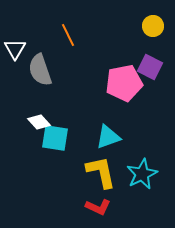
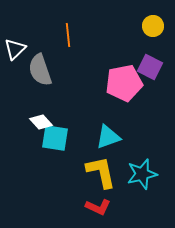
orange line: rotated 20 degrees clockwise
white triangle: rotated 15 degrees clockwise
white diamond: moved 2 px right
cyan star: rotated 12 degrees clockwise
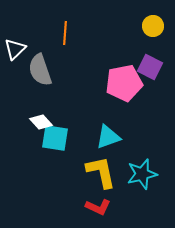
orange line: moved 3 px left, 2 px up; rotated 10 degrees clockwise
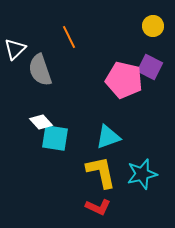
orange line: moved 4 px right, 4 px down; rotated 30 degrees counterclockwise
pink pentagon: moved 3 px up; rotated 24 degrees clockwise
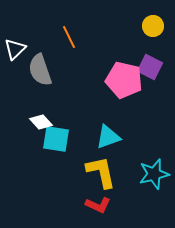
cyan square: moved 1 px right, 1 px down
cyan star: moved 12 px right
red L-shape: moved 2 px up
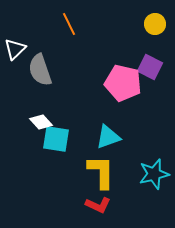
yellow circle: moved 2 px right, 2 px up
orange line: moved 13 px up
pink pentagon: moved 1 px left, 3 px down
yellow L-shape: rotated 12 degrees clockwise
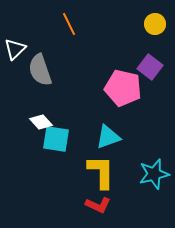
purple square: rotated 10 degrees clockwise
pink pentagon: moved 5 px down
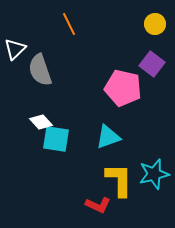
purple square: moved 2 px right, 3 px up
yellow L-shape: moved 18 px right, 8 px down
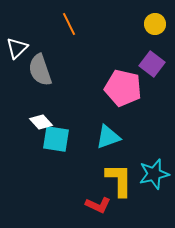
white triangle: moved 2 px right, 1 px up
